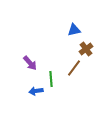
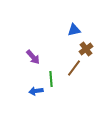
purple arrow: moved 3 px right, 6 px up
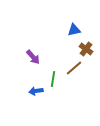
brown cross: rotated 16 degrees counterclockwise
brown line: rotated 12 degrees clockwise
green line: moved 2 px right; rotated 14 degrees clockwise
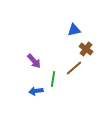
purple arrow: moved 1 px right, 4 px down
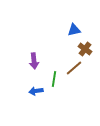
brown cross: moved 1 px left
purple arrow: rotated 35 degrees clockwise
green line: moved 1 px right
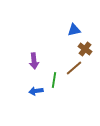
green line: moved 1 px down
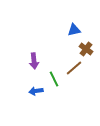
brown cross: moved 1 px right
green line: moved 1 px up; rotated 35 degrees counterclockwise
